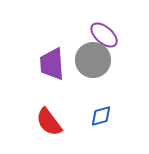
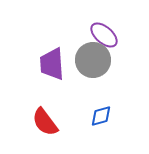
red semicircle: moved 4 px left
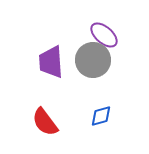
purple trapezoid: moved 1 px left, 2 px up
